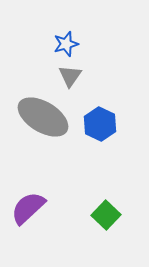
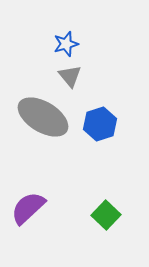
gray triangle: rotated 15 degrees counterclockwise
blue hexagon: rotated 16 degrees clockwise
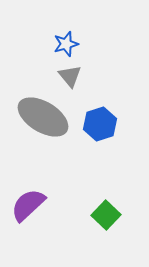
purple semicircle: moved 3 px up
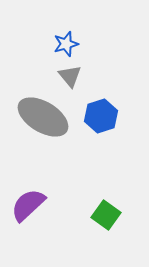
blue hexagon: moved 1 px right, 8 px up
green square: rotated 8 degrees counterclockwise
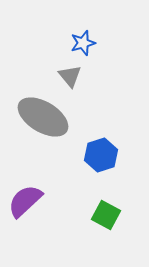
blue star: moved 17 px right, 1 px up
blue hexagon: moved 39 px down
purple semicircle: moved 3 px left, 4 px up
green square: rotated 8 degrees counterclockwise
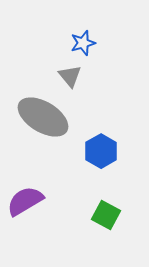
blue hexagon: moved 4 px up; rotated 12 degrees counterclockwise
purple semicircle: rotated 12 degrees clockwise
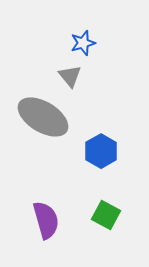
purple semicircle: moved 21 px right, 19 px down; rotated 105 degrees clockwise
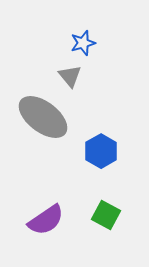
gray ellipse: rotated 6 degrees clockwise
purple semicircle: rotated 72 degrees clockwise
